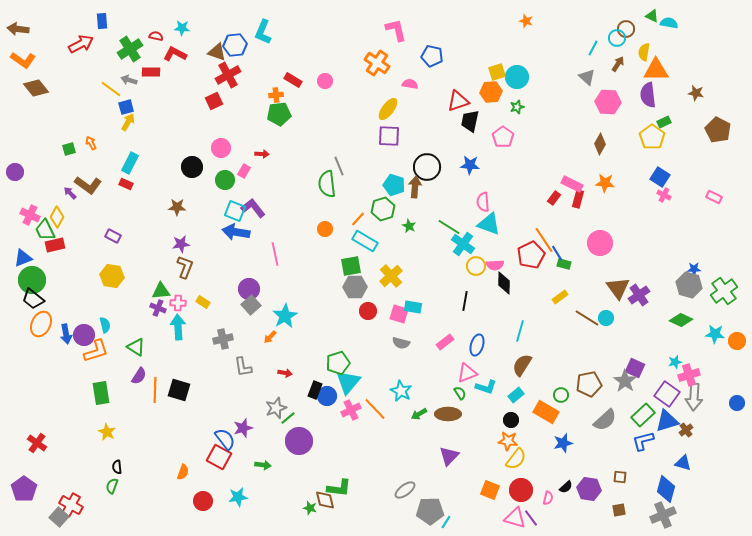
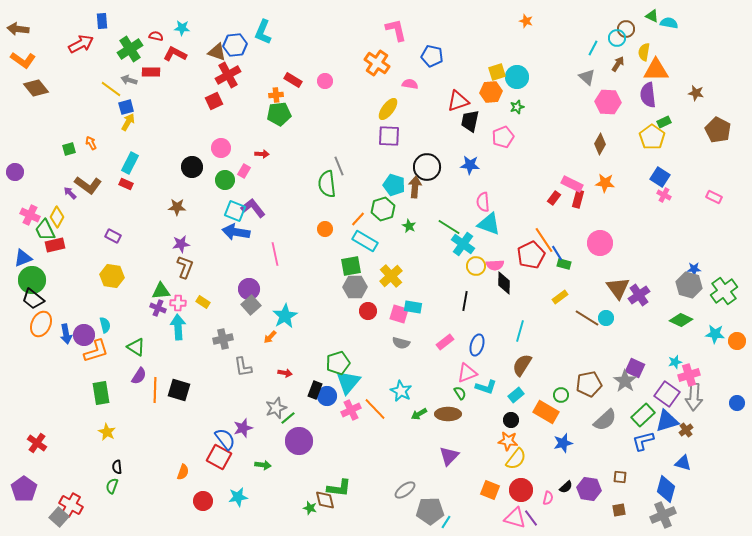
pink pentagon at (503, 137): rotated 15 degrees clockwise
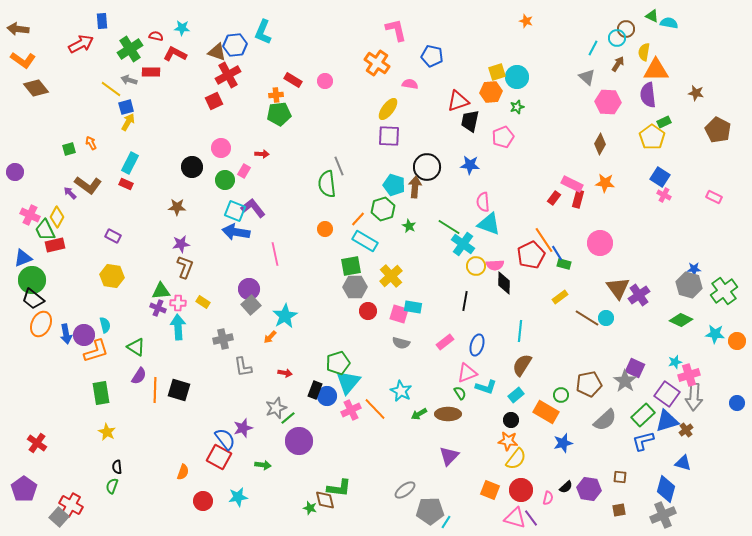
cyan line at (520, 331): rotated 10 degrees counterclockwise
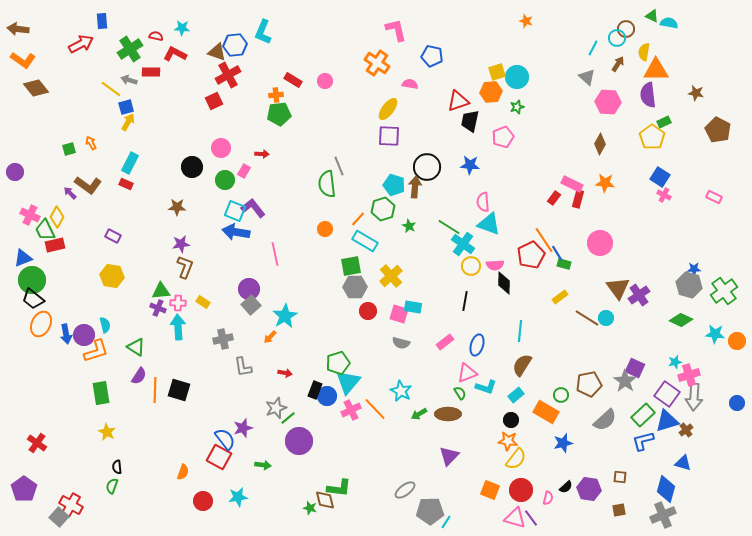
yellow circle at (476, 266): moved 5 px left
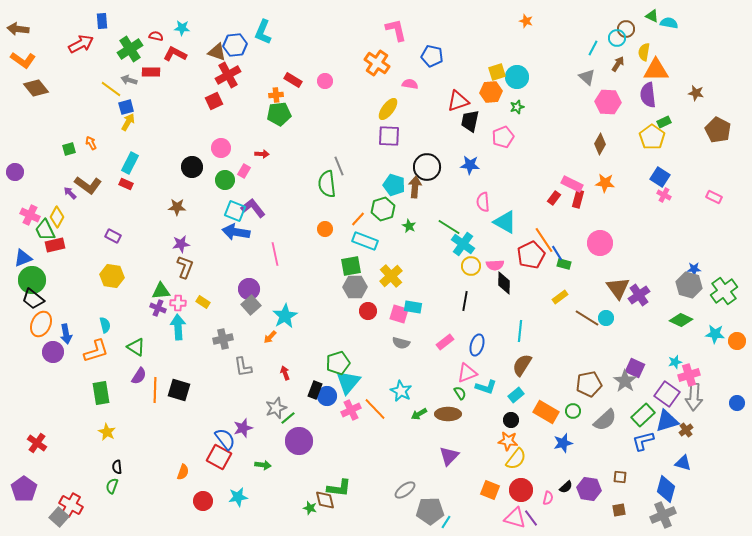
cyan triangle at (489, 224): moved 16 px right, 2 px up; rotated 10 degrees clockwise
cyan rectangle at (365, 241): rotated 10 degrees counterclockwise
purple circle at (84, 335): moved 31 px left, 17 px down
red arrow at (285, 373): rotated 120 degrees counterclockwise
green circle at (561, 395): moved 12 px right, 16 px down
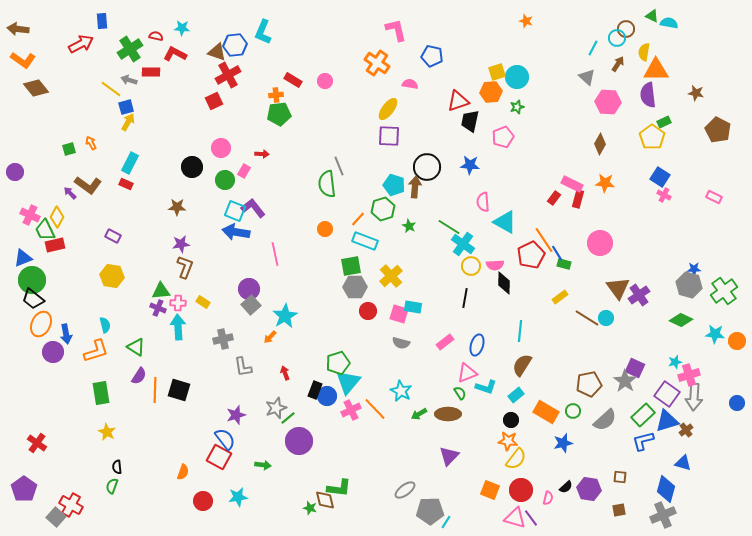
black line at (465, 301): moved 3 px up
purple star at (243, 428): moved 7 px left, 13 px up
gray square at (59, 517): moved 3 px left
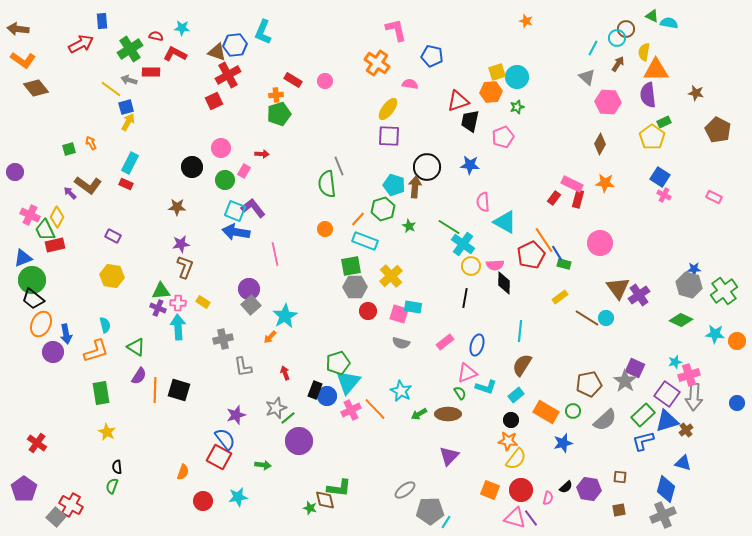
green pentagon at (279, 114): rotated 10 degrees counterclockwise
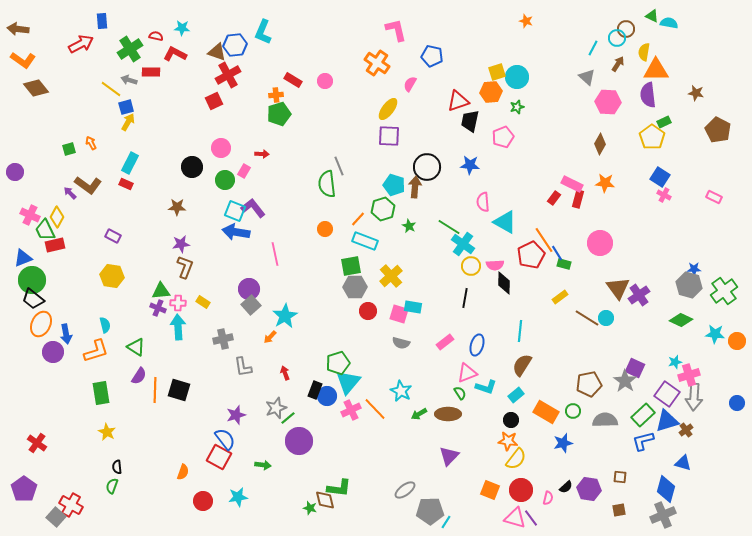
pink semicircle at (410, 84): rotated 70 degrees counterclockwise
gray semicircle at (605, 420): rotated 140 degrees counterclockwise
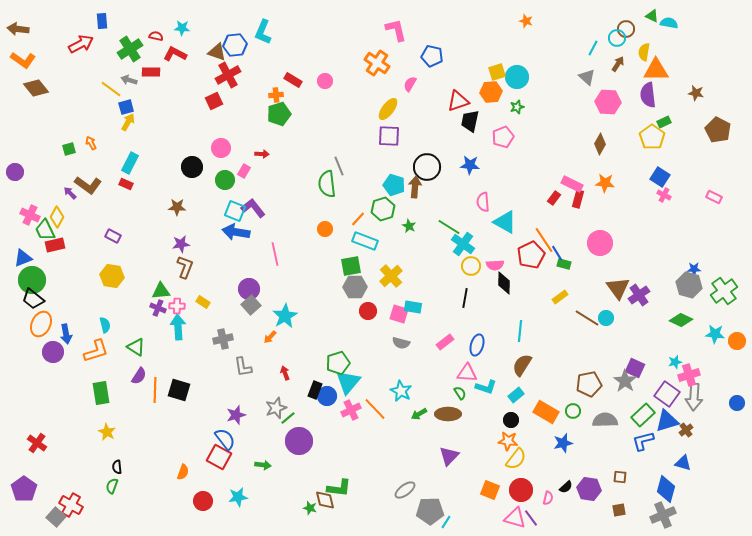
pink cross at (178, 303): moved 1 px left, 3 px down
pink triangle at (467, 373): rotated 25 degrees clockwise
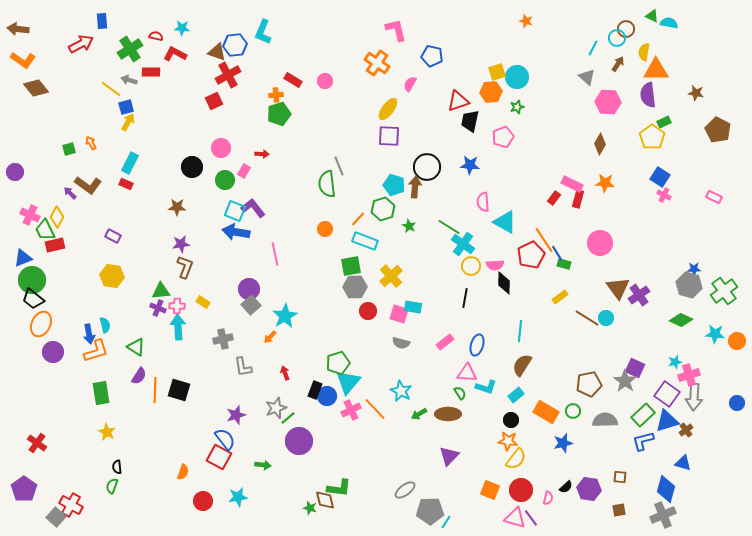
blue arrow at (66, 334): moved 23 px right
